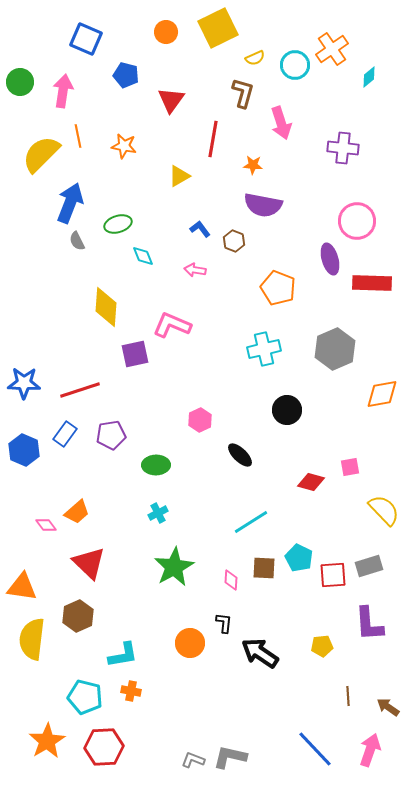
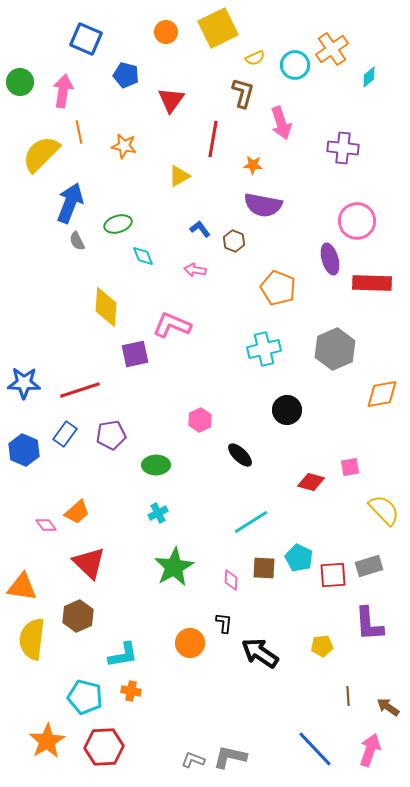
orange line at (78, 136): moved 1 px right, 4 px up
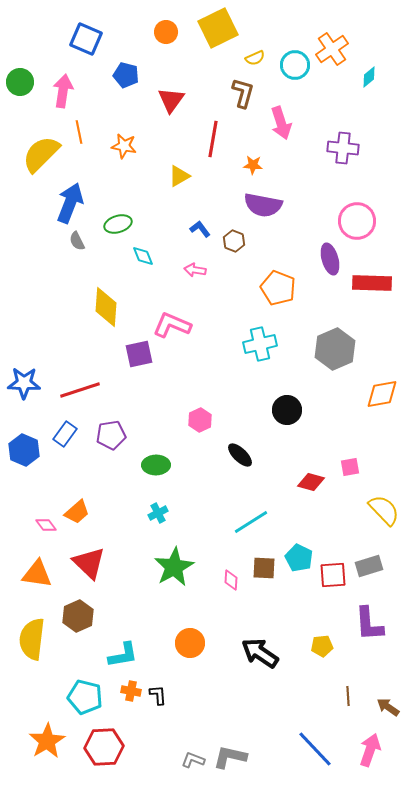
cyan cross at (264, 349): moved 4 px left, 5 px up
purple square at (135, 354): moved 4 px right
orange triangle at (22, 587): moved 15 px right, 13 px up
black L-shape at (224, 623): moved 66 px left, 72 px down; rotated 10 degrees counterclockwise
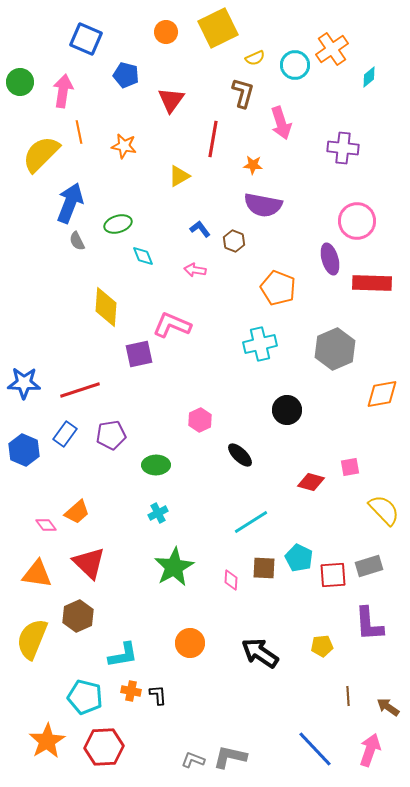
yellow semicircle at (32, 639): rotated 15 degrees clockwise
